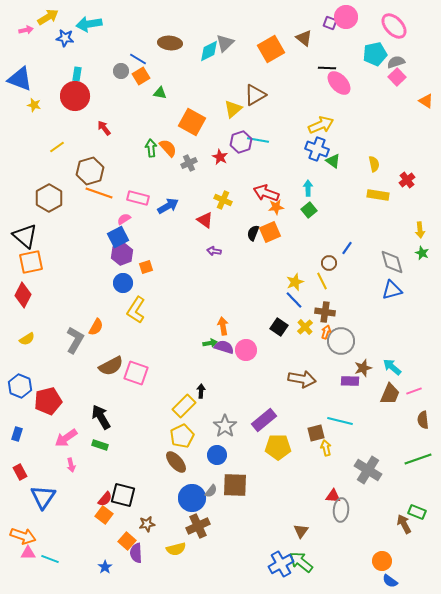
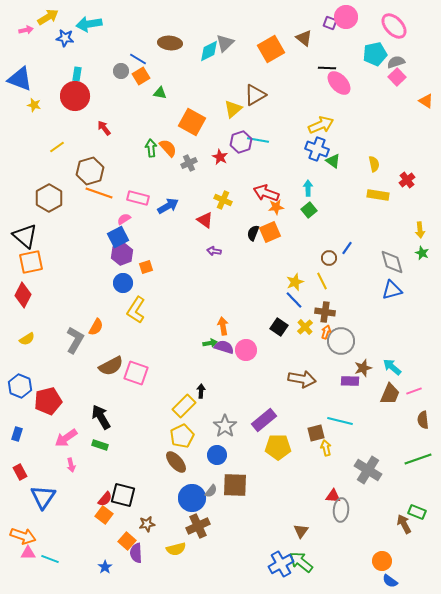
brown circle at (329, 263): moved 5 px up
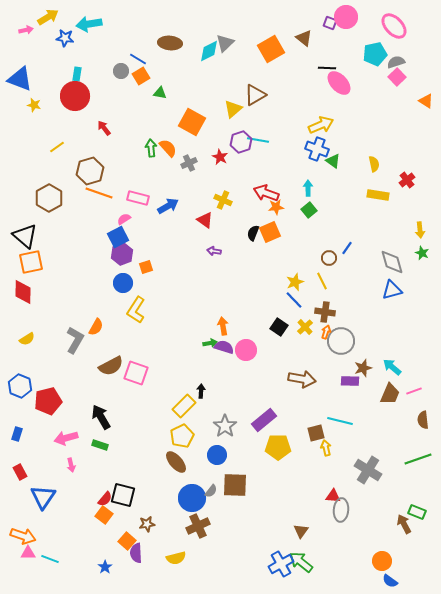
red diamond at (23, 295): moved 3 px up; rotated 25 degrees counterclockwise
pink arrow at (66, 438): rotated 20 degrees clockwise
yellow semicircle at (176, 549): moved 9 px down
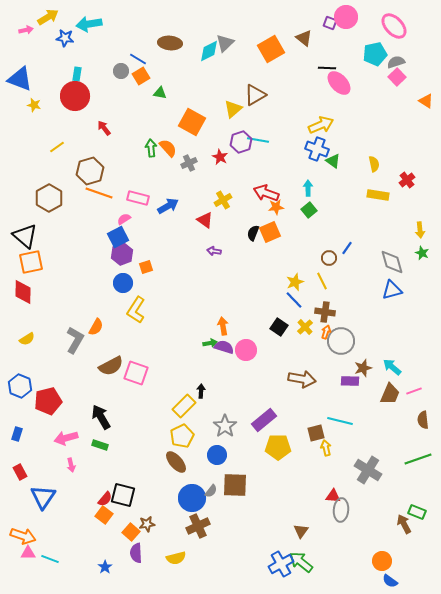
yellow cross at (223, 200): rotated 36 degrees clockwise
orange square at (127, 541): moved 4 px right, 9 px up
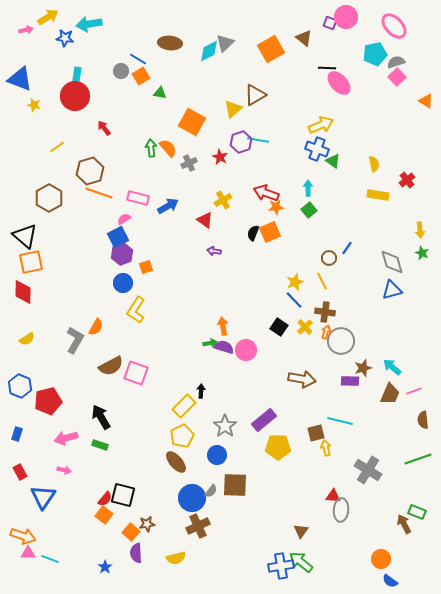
pink arrow at (71, 465): moved 7 px left, 5 px down; rotated 64 degrees counterclockwise
orange circle at (382, 561): moved 1 px left, 2 px up
blue cross at (281, 564): moved 2 px down; rotated 20 degrees clockwise
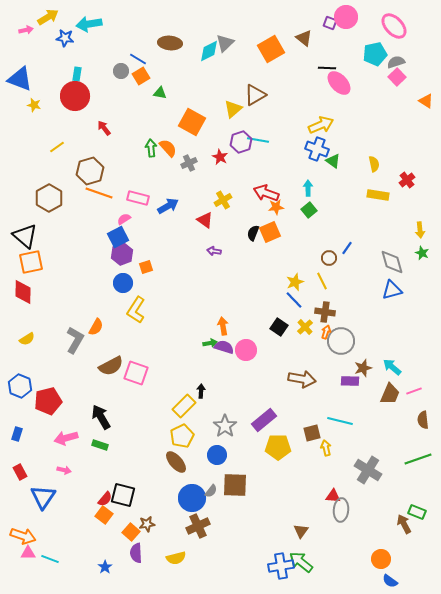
brown square at (316, 433): moved 4 px left
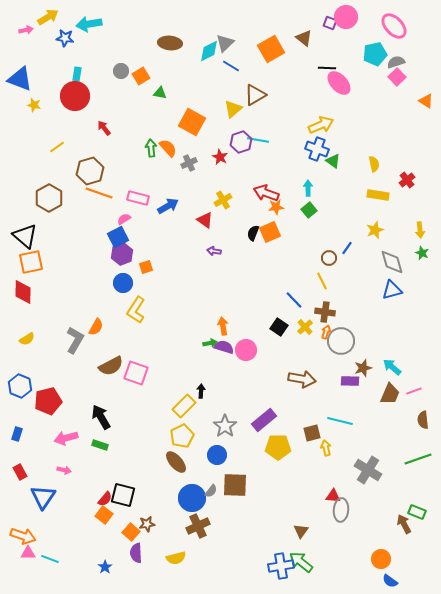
blue line at (138, 59): moved 93 px right, 7 px down
yellow star at (295, 282): moved 80 px right, 52 px up
